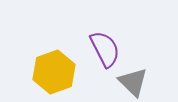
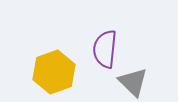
purple semicircle: rotated 147 degrees counterclockwise
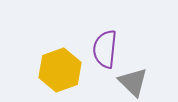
yellow hexagon: moved 6 px right, 2 px up
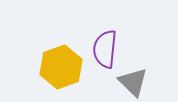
yellow hexagon: moved 1 px right, 3 px up
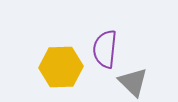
yellow hexagon: rotated 18 degrees clockwise
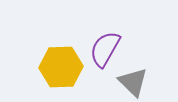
purple semicircle: rotated 24 degrees clockwise
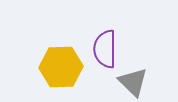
purple semicircle: rotated 30 degrees counterclockwise
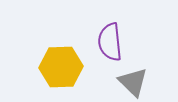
purple semicircle: moved 5 px right, 7 px up; rotated 6 degrees counterclockwise
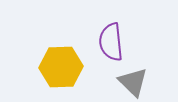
purple semicircle: moved 1 px right
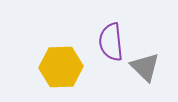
gray triangle: moved 12 px right, 15 px up
